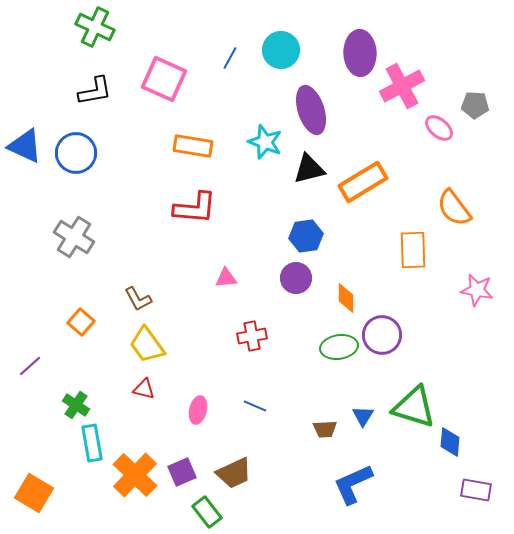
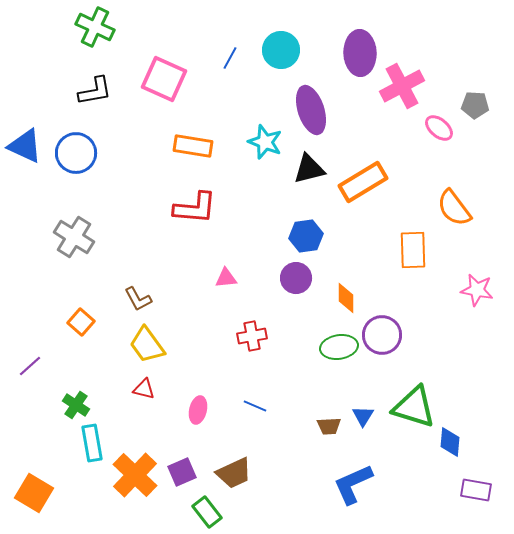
brown trapezoid at (325, 429): moved 4 px right, 3 px up
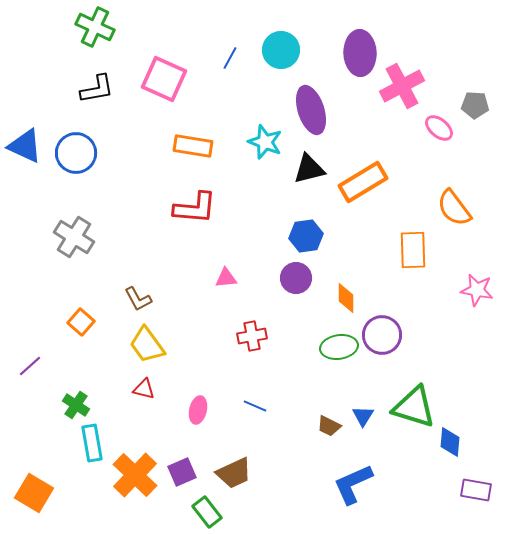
black L-shape at (95, 91): moved 2 px right, 2 px up
brown trapezoid at (329, 426): rotated 30 degrees clockwise
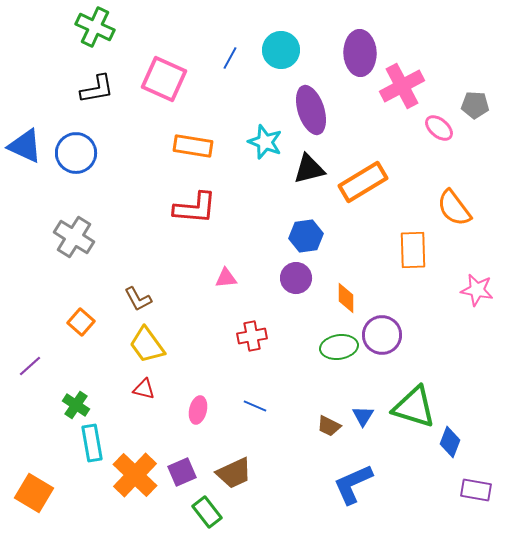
blue diamond at (450, 442): rotated 16 degrees clockwise
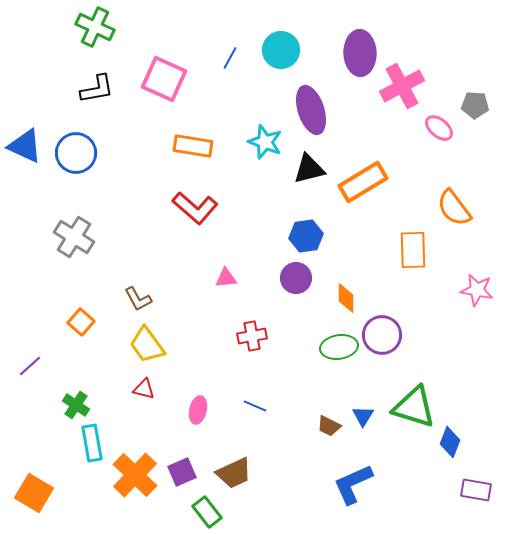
red L-shape at (195, 208): rotated 36 degrees clockwise
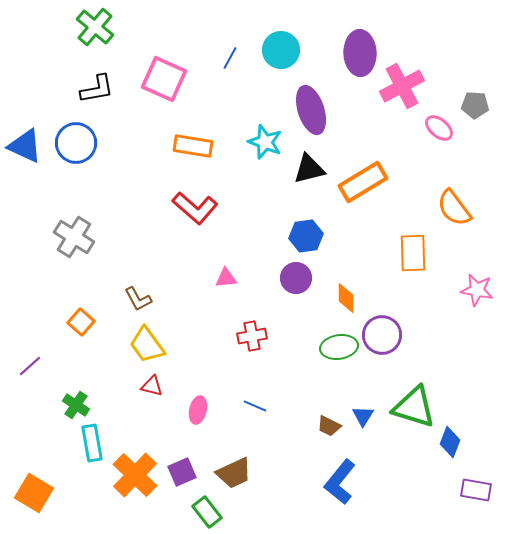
green cross at (95, 27): rotated 15 degrees clockwise
blue circle at (76, 153): moved 10 px up
orange rectangle at (413, 250): moved 3 px down
red triangle at (144, 389): moved 8 px right, 3 px up
blue L-shape at (353, 484): moved 13 px left, 2 px up; rotated 27 degrees counterclockwise
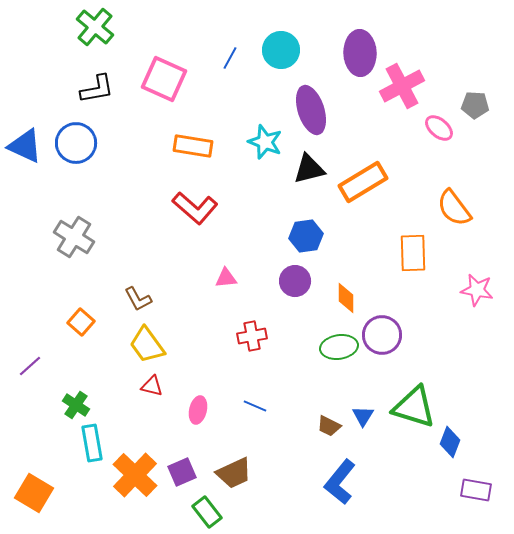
purple circle at (296, 278): moved 1 px left, 3 px down
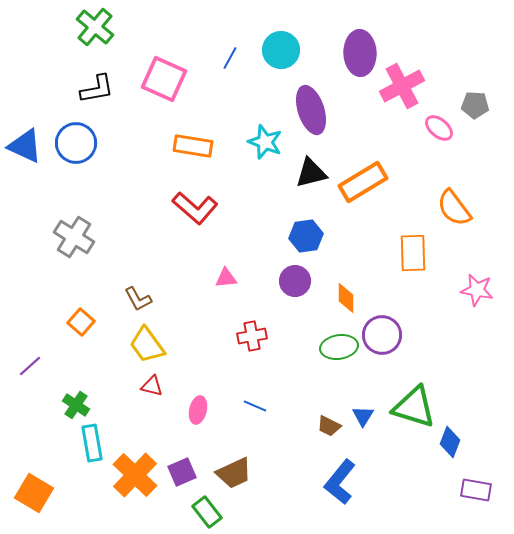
black triangle at (309, 169): moved 2 px right, 4 px down
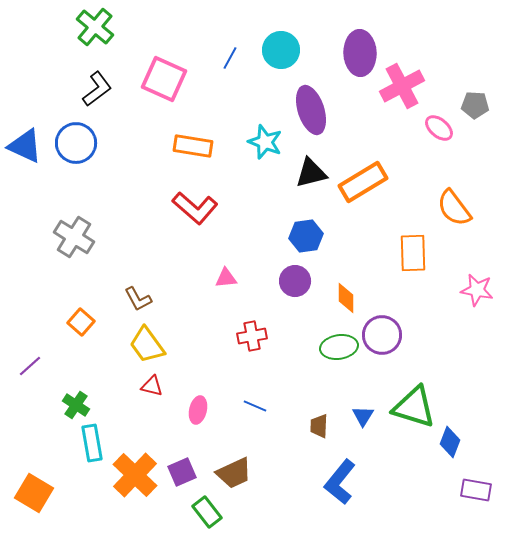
black L-shape at (97, 89): rotated 27 degrees counterclockwise
brown trapezoid at (329, 426): moved 10 px left; rotated 65 degrees clockwise
